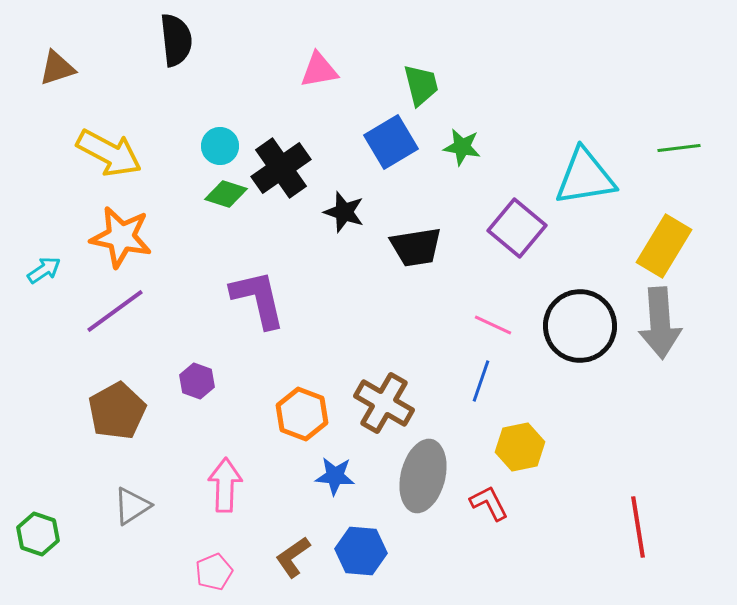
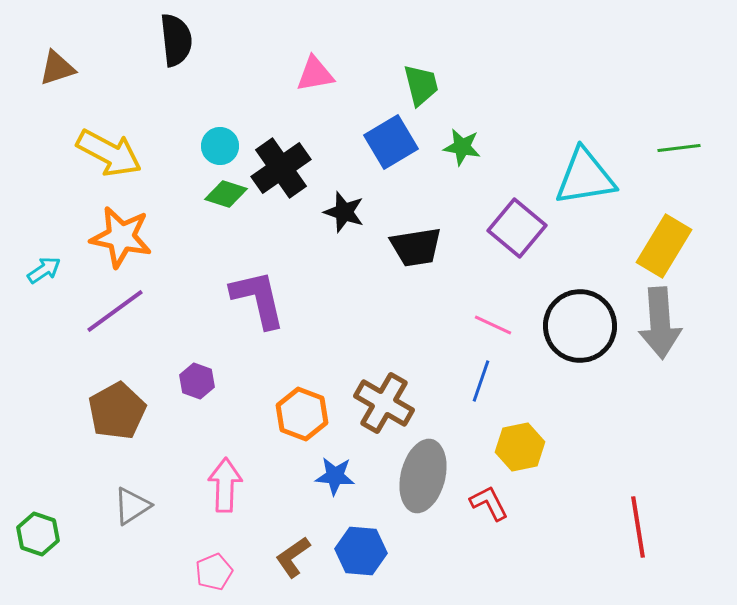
pink triangle: moved 4 px left, 4 px down
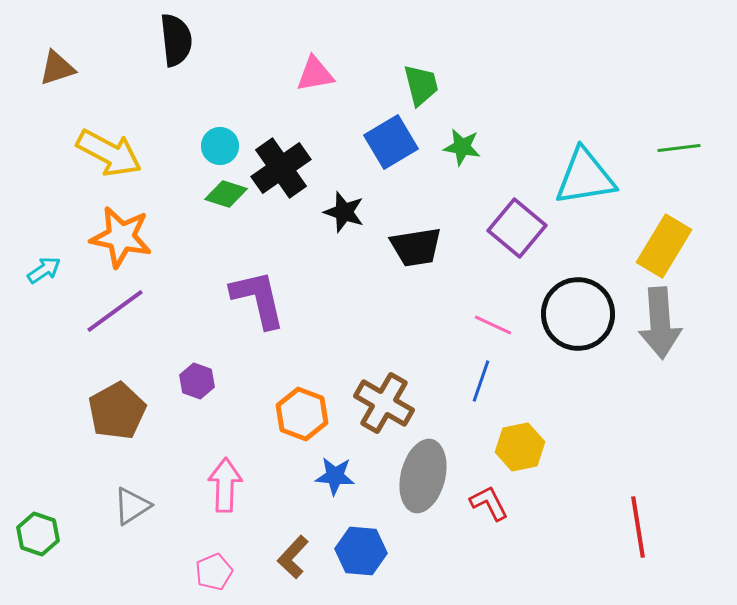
black circle: moved 2 px left, 12 px up
brown L-shape: rotated 12 degrees counterclockwise
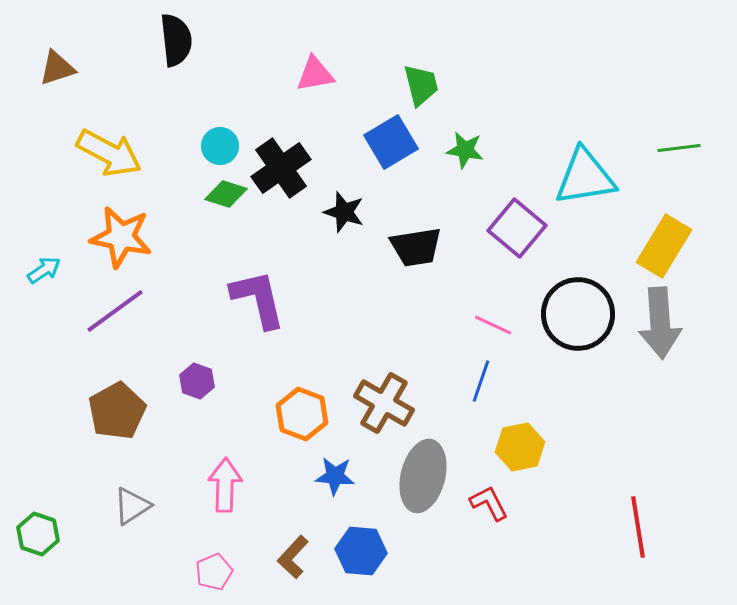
green star: moved 3 px right, 3 px down
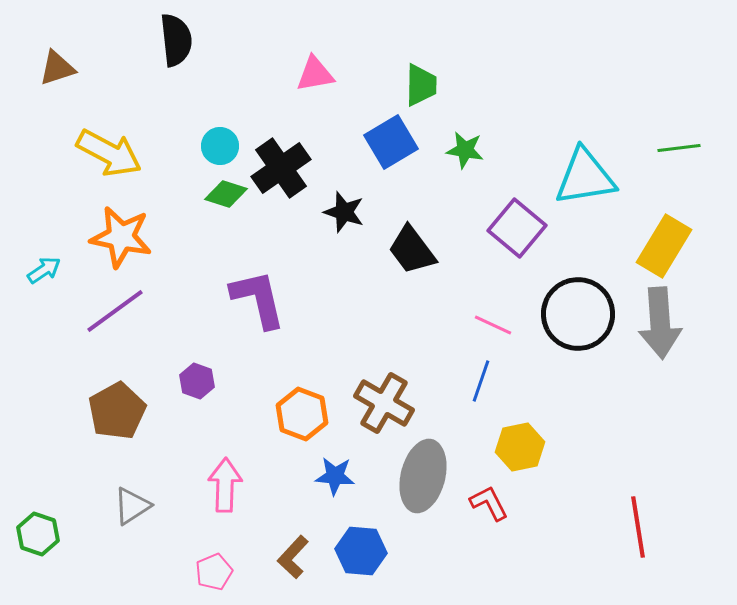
green trapezoid: rotated 15 degrees clockwise
black trapezoid: moved 4 px left, 3 px down; rotated 62 degrees clockwise
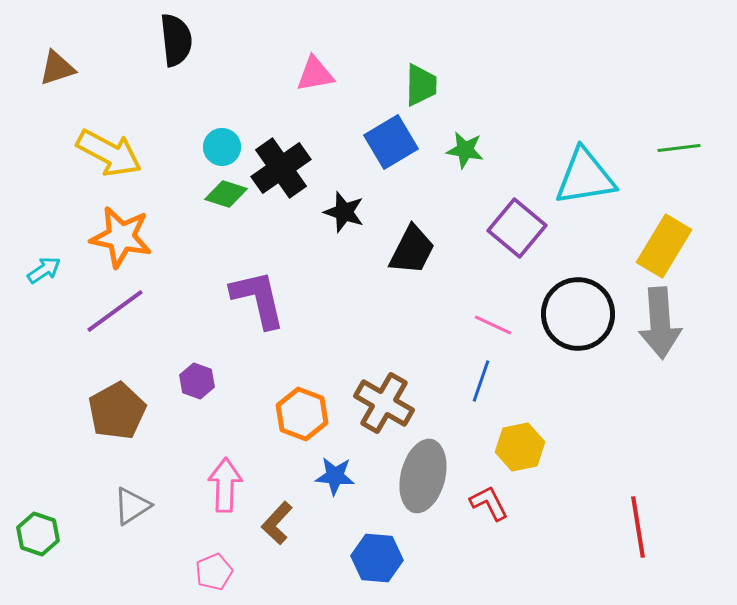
cyan circle: moved 2 px right, 1 px down
black trapezoid: rotated 116 degrees counterclockwise
blue hexagon: moved 16 px right, 7 px down
brown L-shape: moved 16 px left, 34 px up
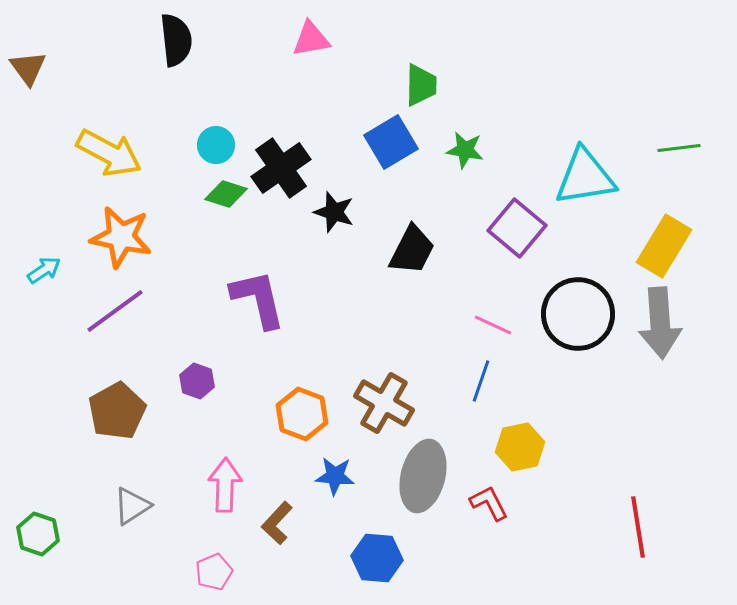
brown triangle: moved 29 px left; rotated 48 degrees counterclockwise
pink triangle: moved 4 px left, 35 px up
cyan circle: moved 6 px left, 2 px up
black star: moved 10 px left
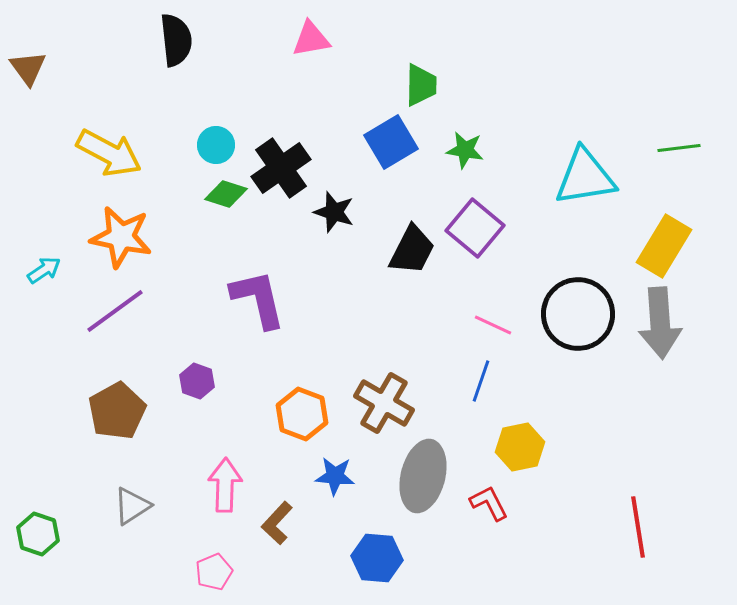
purple square: moved 42 px left
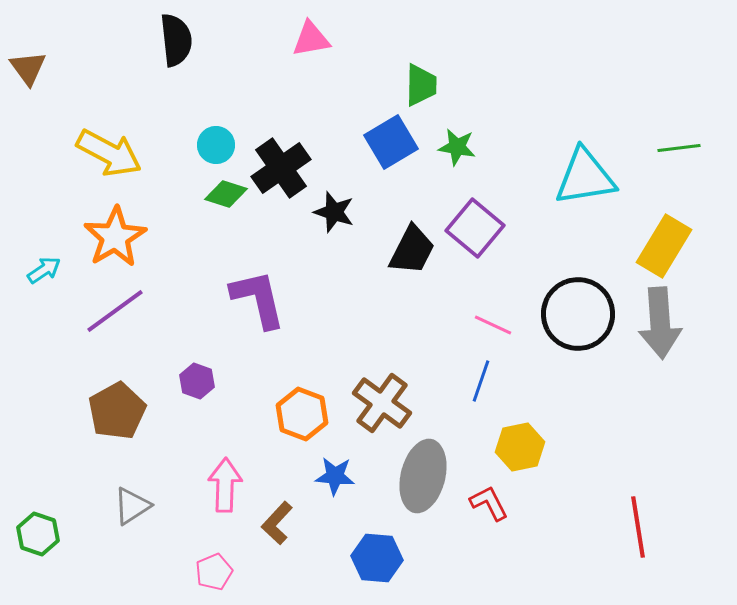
green star: moved 8 px left, 3 px up
orange star: moved 6 px left; rotated 30 degrees clockwise
brown cross: moved 2 px left; rotated 6 degrees clockwise
